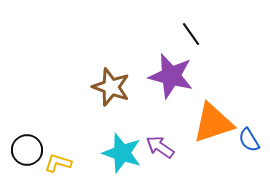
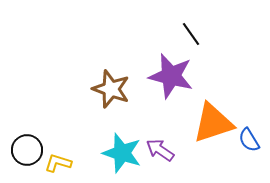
brown star: moved 2 px down
purple arrow: moved 3 px down
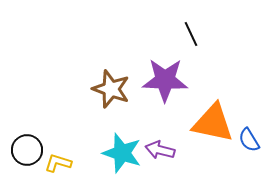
black line: rotated 10 degrees clockwise
purple star: moved 6 px left, 4 px down; rotated 12 degrees counterclockwise
orange triangle: rotated 30 degrees clockwise
purple arrow: rotated 20 degrees counterclockwise
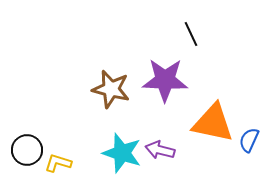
brown star: rotated 6 degrees counterclockwise
blue semicircle: rotated 55 degrees clockwise
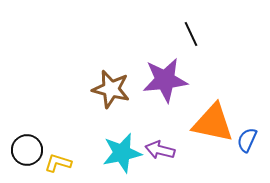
purple star: rotated 9 degrees counterclockwise
blue semicircle: moved 2 px left
cyan star: rotated 30 degrees counterclockwise
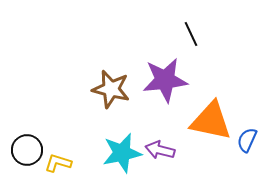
orange triangle: moved 2 px left, 2 px up
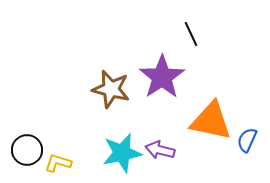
purple star: moved 3 px left, 3 px up; rotated 27 degrees counterclockwise
